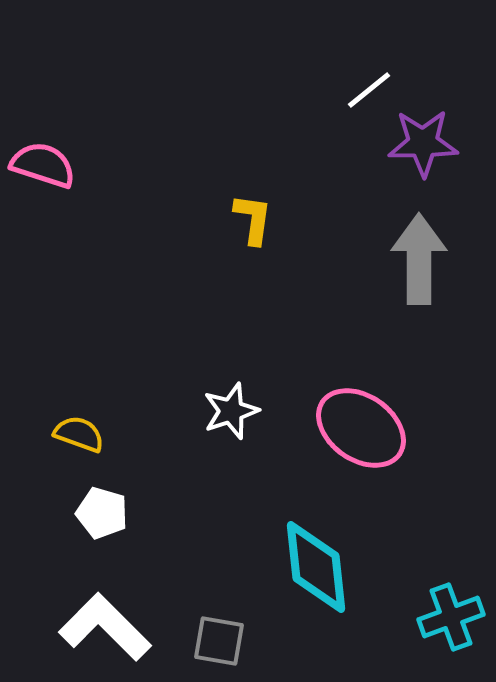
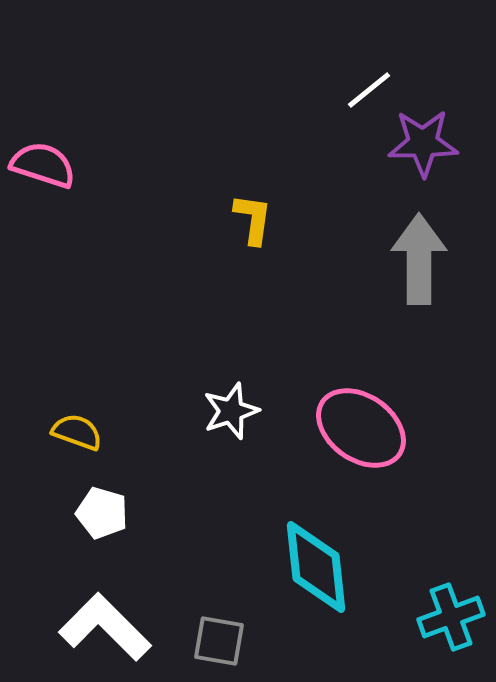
yellow semicircle: moved 2 px left, 2 px up
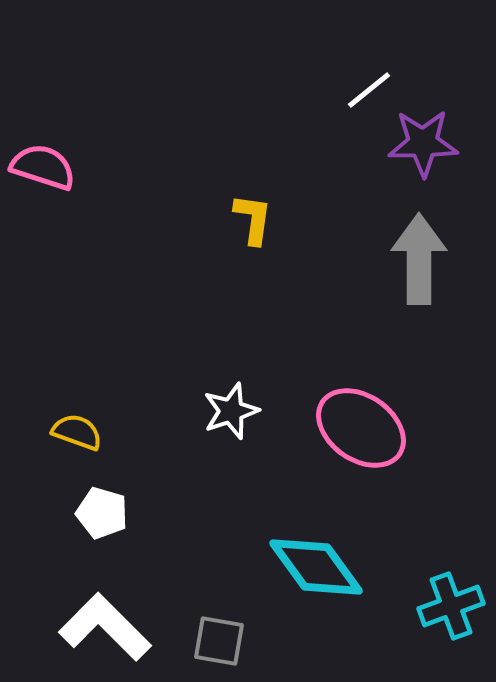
pink semicircle: moved 2 px down
cyan diamond: rotated 30 degrees counterclockwise
cyan cross: moved 11 px up
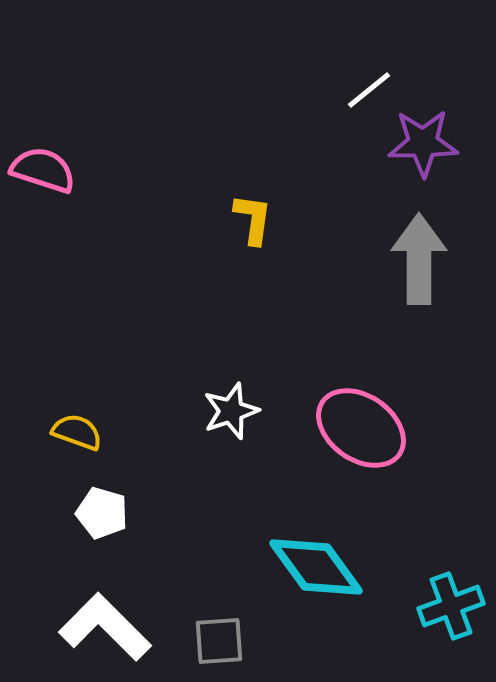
pink semicircle: moved 3 px down
gray square: rotated 14 degrees counterclockwise
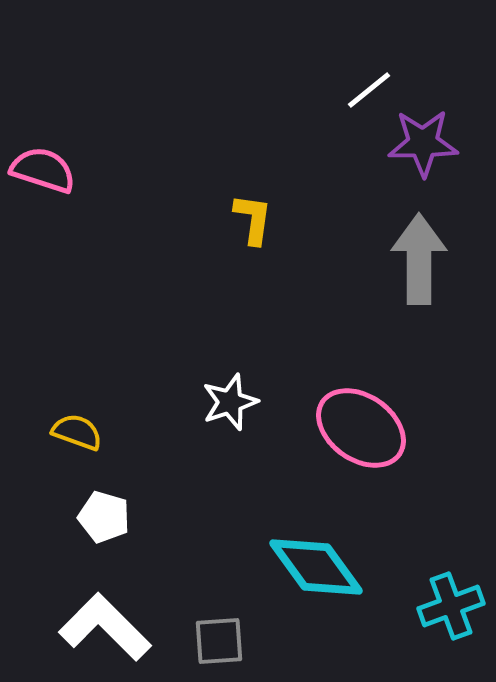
white star: moved 1 px left, 9 px up
white pentagon: moved 2 px right, 4 px down
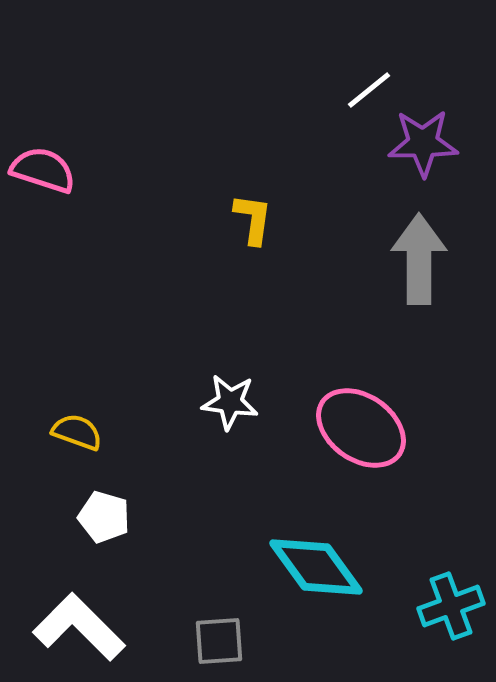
white star: rotated 26 degrees clockwise
white L-shape: moved 26 px left
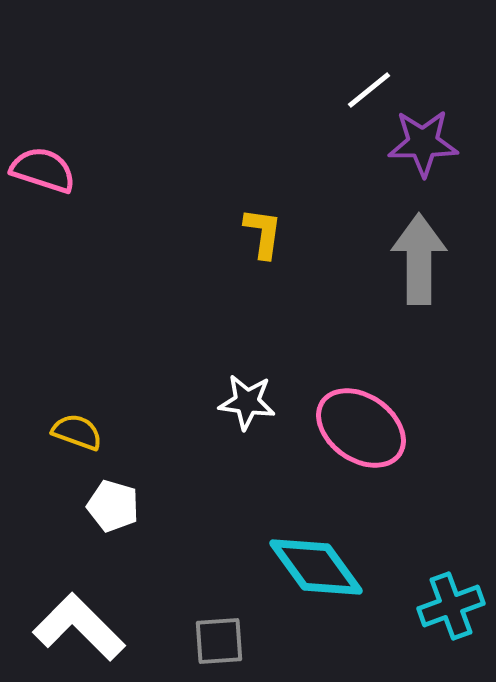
yellow L-shape: moved 10 px right, 14 px down
white star: moved 17 px right
white pentagon: moved 9 px right, 11 px up
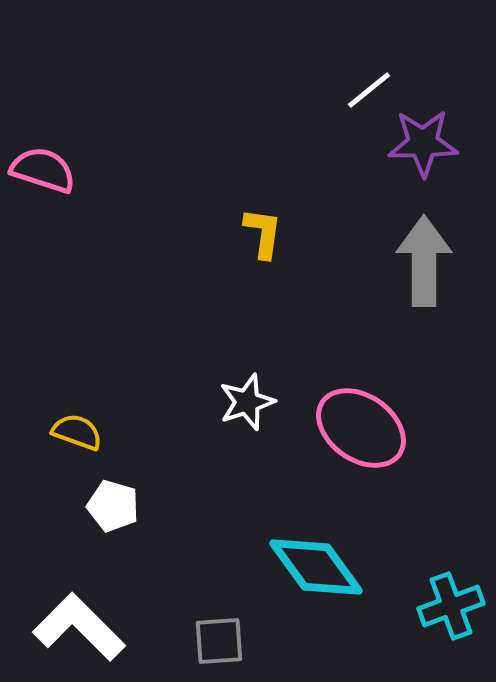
gray arrow: moved 5 px right, 2 px down
white star: rotated 26 degrees counterclockwise
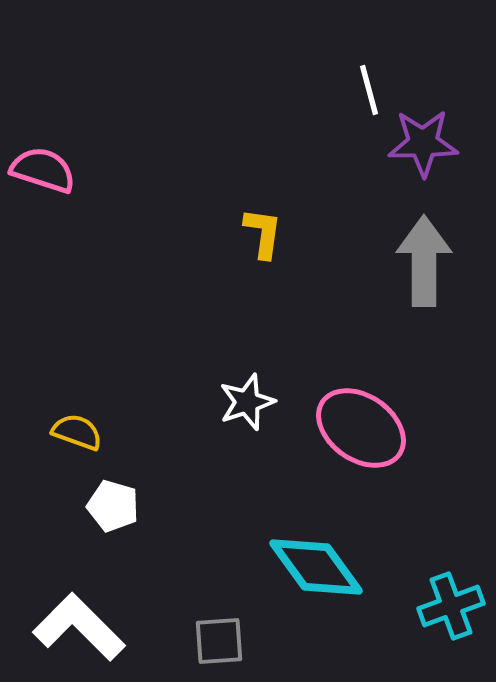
white line: rotated 66 degrees counterclockwise
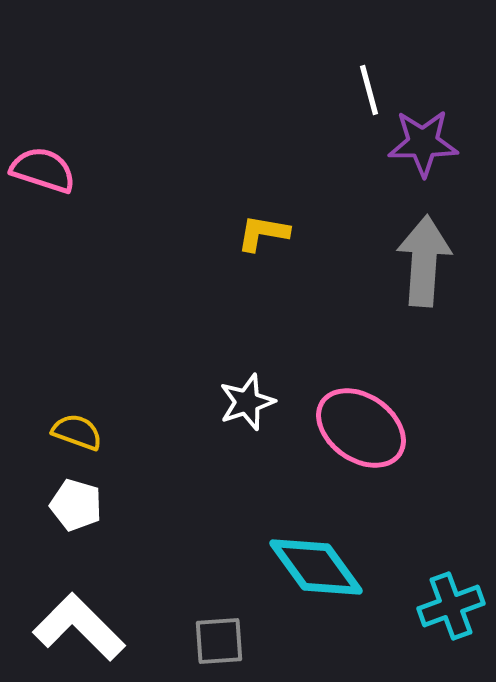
yellow L-shape: rotated 88 degrees counterclockwise
gray arrow: rotated 4 degrees clockwise
white pentagon: moved 37 px left, 1 px up
